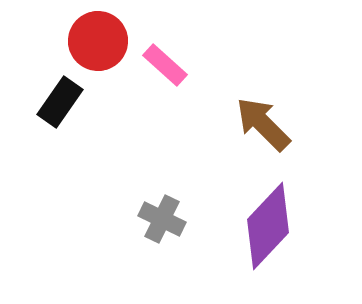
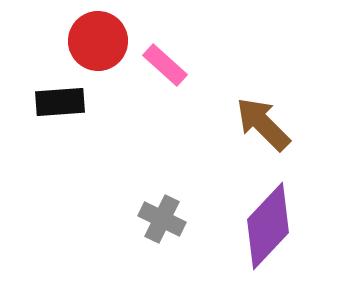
black rectangle: rotated 51 degrees clockwise
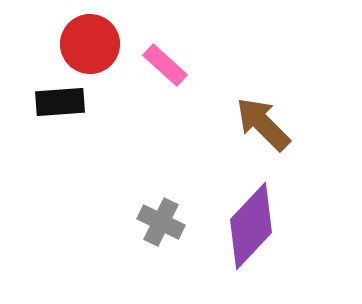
red circle: moved 8 px left, 3 px down
gray cross: moved 1 px left, 3 px down
purple diamond: moved 17 px left
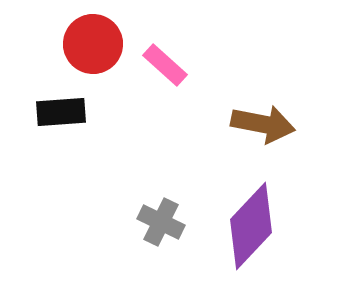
red circle: moved 3 px right
black rectangle: moved 1 px right, 10 px down
brown arrow: rotated 146 degrees clockwise
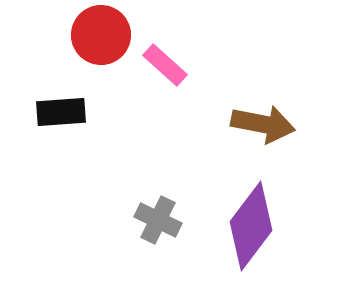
red circle: moved 8 px right, 9 px up
gray cross: moved 3 px left, 2 px up
purple diamond: rotated 6 degrees counterclockwise
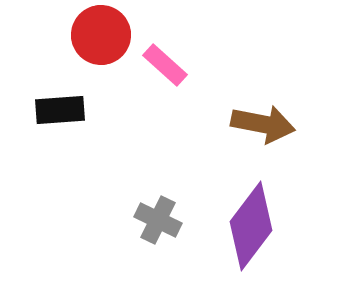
black rectangle: moved 1 px left, 2 px up
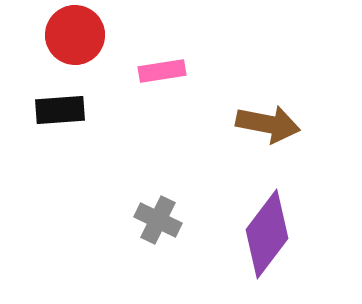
red circle: moved 26 px left
pink rectangle: moved 3 px left, 6 px down; rotated 51 degrees counterclockwise
brown arrow: moved 5 px right
purple diamond: moved 16 px right, 8 px down
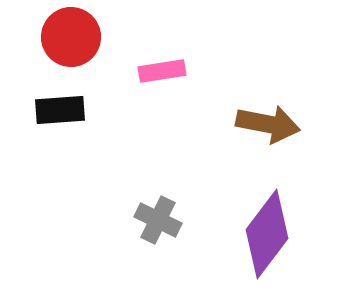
red circle: moved 4 px left, 2 px down
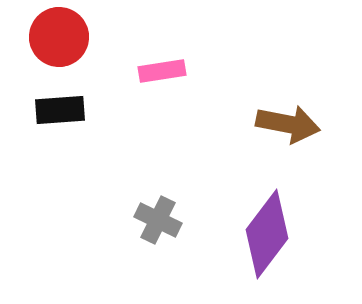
red circle: moved 12 px left
brown arrow: moved 20 px right
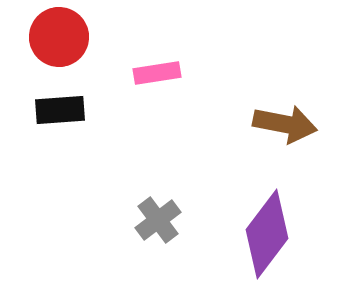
pink rectangle: moved 5 px left, 2 px down
brown arrow: moved 3 px left
gray cross: rotated 27 degrees clockwise
